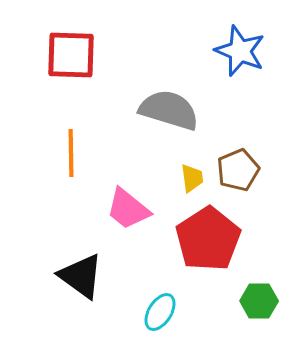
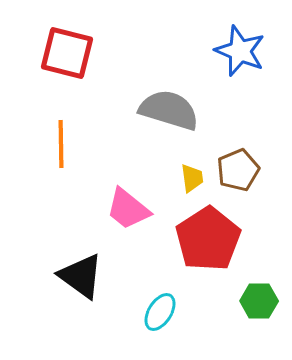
red square: moved 4 px left, 2 px up; rotated 12 degrees clockwise
orange line: moved 10 px left, 9 px up
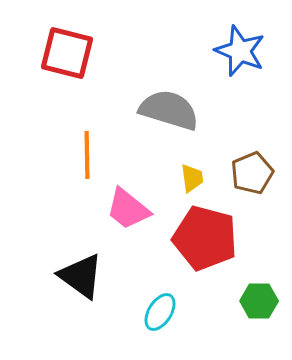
orange line: moved 26 px right, 11 px down
brown pentagon: moved 14 px right, 3 px down
red pentagon: moved 3 px left, 1 px up; rotated 24 degrees counterclockwise
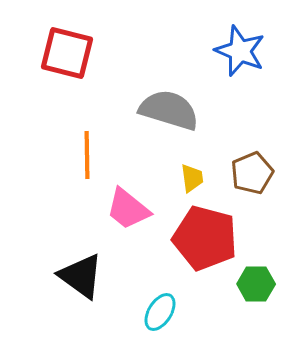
green hexagon: moved 3 px left, 17 px up
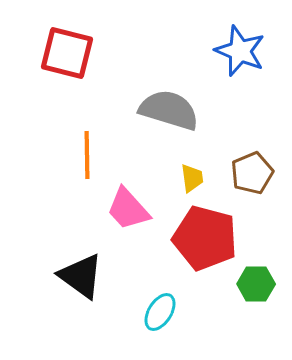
pink trapezoid: rotated 9 degrees clockwise
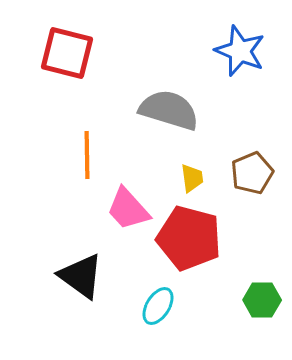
red pentagon: moved 16 px left
green hexagon: moved 6 px right, 16 px down
cyan ellipse: moved 2 px left, 6 px up
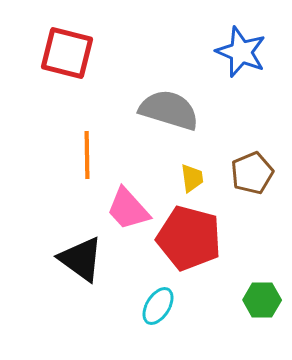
blue star: moved 1 px right, 1 px down
black triangle: moved 17 px up
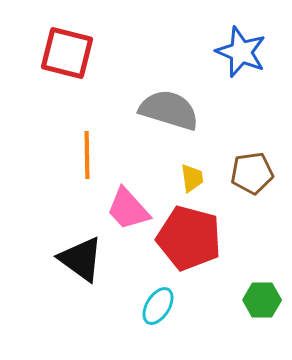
brown pentagon: rotated 15 degrees clockwise
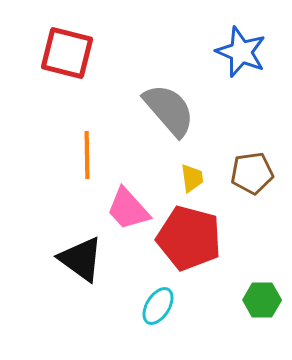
gray semicircle: rotated 32 degrees clockwise
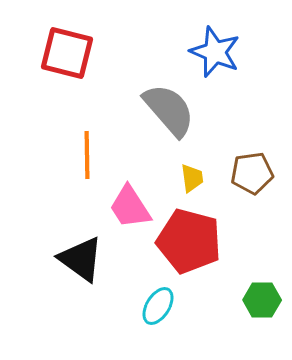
blue star: moved 26 px left
pink trapezoid: moved 2 px right, 2 px up; rotated 9 degrees clockwise
red pentagon: moved 3 px down
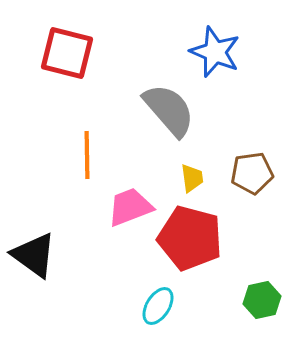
pink trapezoid: rotated 102 degrees clockwise
red pentagon: moved 1 px right, 3 px up
black triangle: moved 47 px left, 4 px up
green hexagon: rotated 12 degrees counterclockwise
